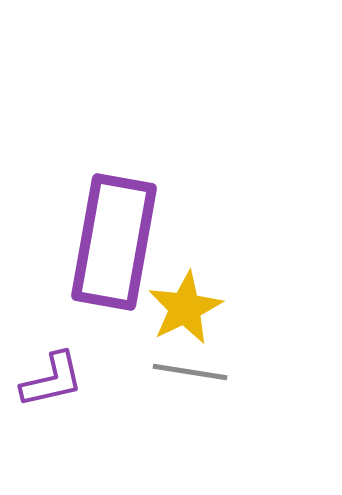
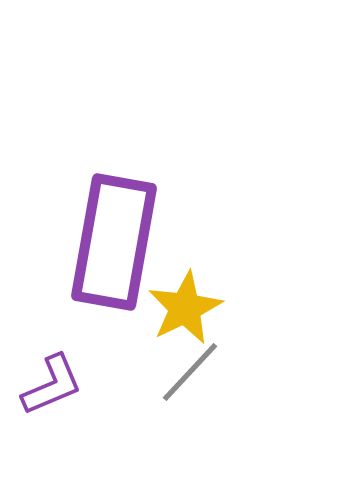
gray line: rotated 56 degrees counterclockwise
purple L-shape: moved 5 px down; rotated 10 degrees counterclockwise
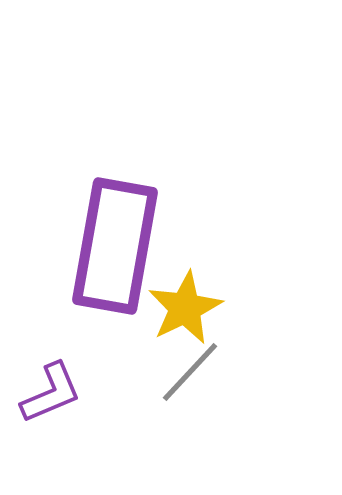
purple rectangle: moved 1 px right, 4 px down
purple L-shape: moved 1 px left, 8 px down
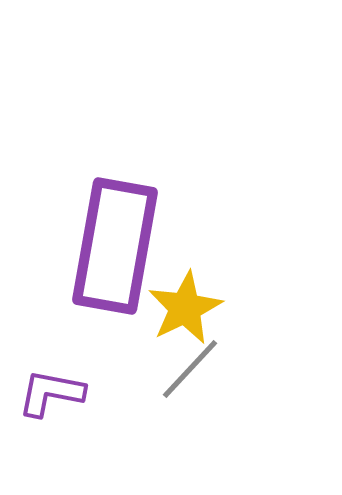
gray line: moved 3 px up
purple L-shape: rotated 146 degrees counterclockwise
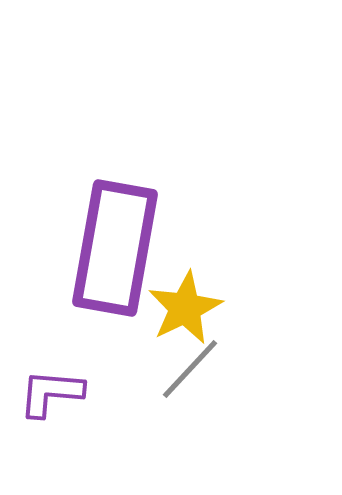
purple rectangle: moved 2 px down
purple L-shape: rotated 6 degrees counterclockwise
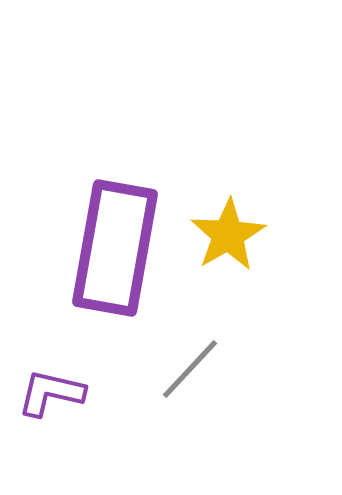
yellow star: moved 43 px right, 73 px up; rotated 4 degrees counterclockwise
purple L-shape: rotated 8 degrees clockwise
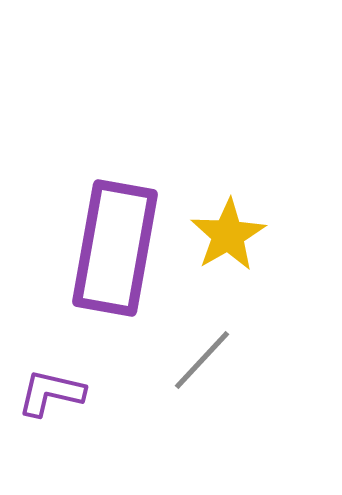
gray line: moved 12 px right, 9 px up
